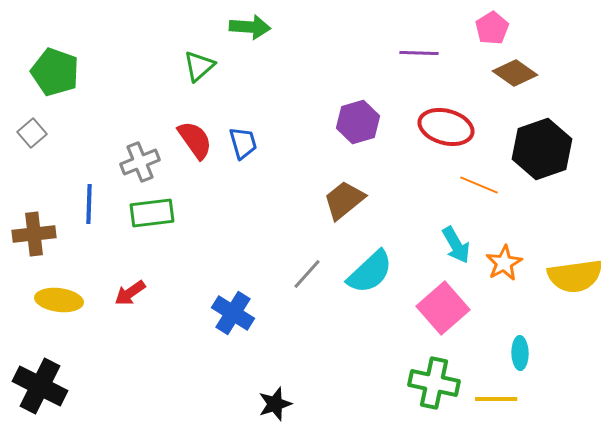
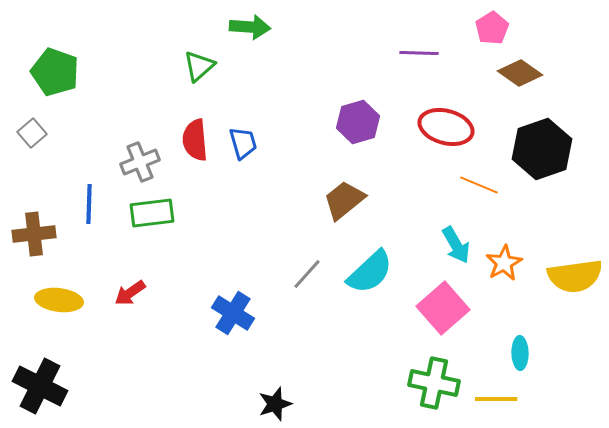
brown diamond: moved 5 px right
red semicircle: rotated 150 degrees counterclockwise
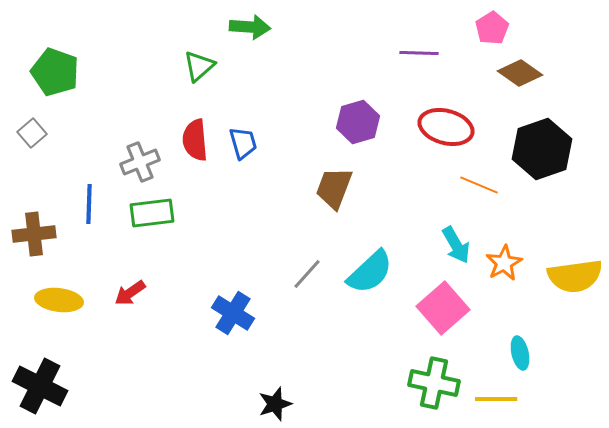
brown trapezoid: moved 10 px left, 12 px up; rotated 30 degrees counterclockwise
cyan ellipse: rotated 12 degrees counterclockwise
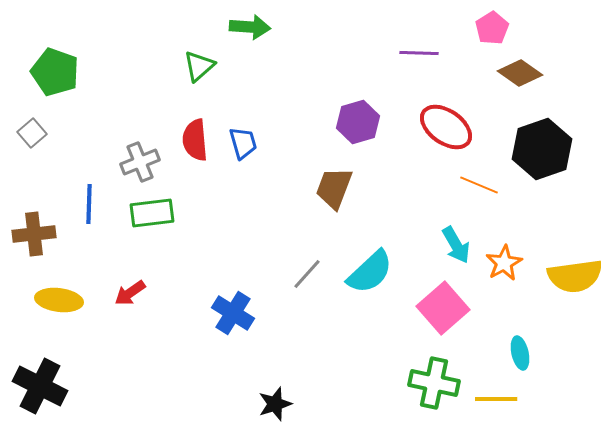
red ellipse: rotated 20 degrees clockwise
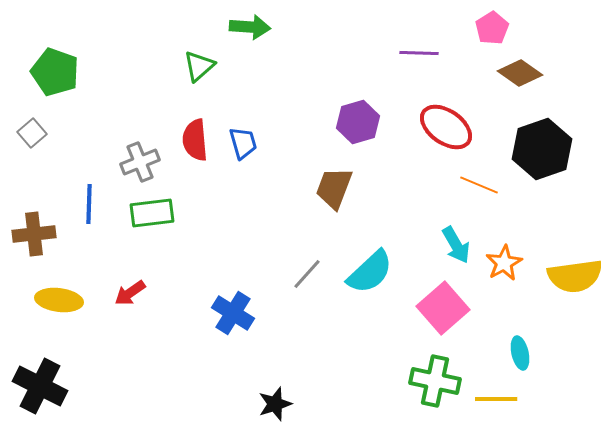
green cross: moved 1 px right, 2 px up
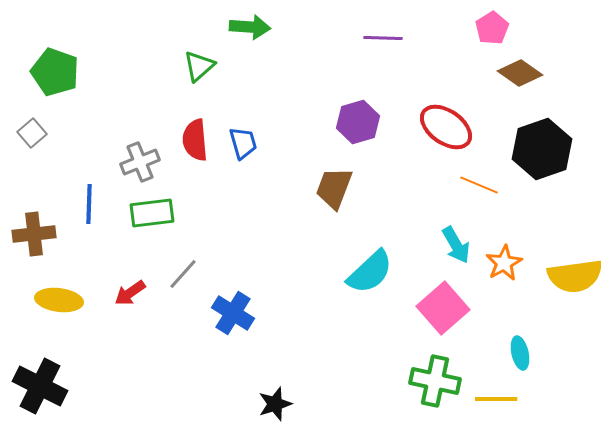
purple line: moved 36 px left, 15 px up
gray line: moved 124 px left
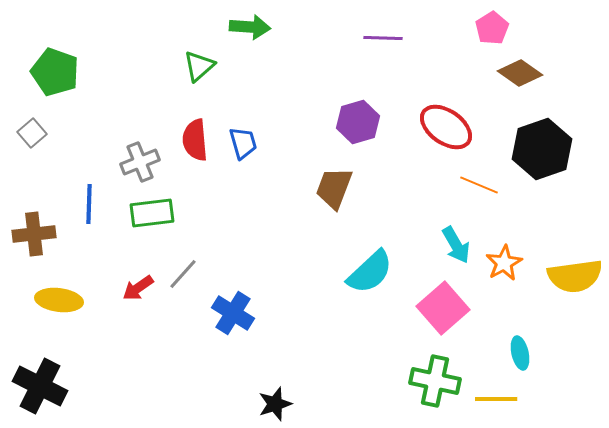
red arrow: moved 8 px right, 5 px up
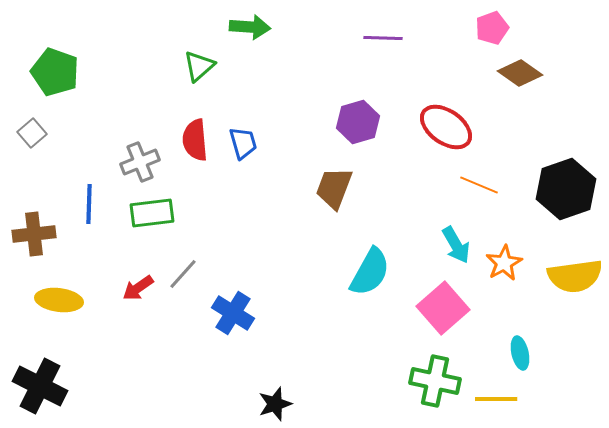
pink pentagon: rotated 12 degrees clockwise
black hexagon: moved 24 px right, 40 px down
cyan semicircle: rotated 18 degrees counterclockwise
